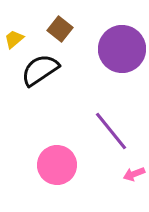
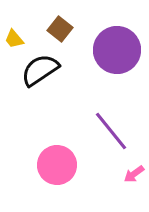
yellow trapezoid: rotated 90 degrees counterclockwise
purple circle: moved 5 px left, 1 px down
pink arrow: rotated 15 degrees counterclockwise
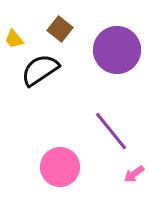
pink circle: moved 3 px right, 2 px down
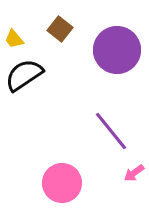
black semicircle: moved 16 px left, 5 px down
pink circle: moved 2 px right, 16 px down
pink arrow: moved 1 px up
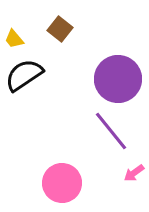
purple circle: moved 1 px right, 29 px down
